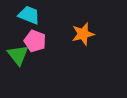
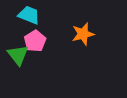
pink pentagon: rotated 20 degrees clockwise
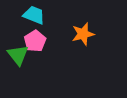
cyan trapezoid: moved 5 px right
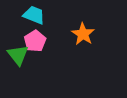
orange star: rotated 25 degrees counterclockwise
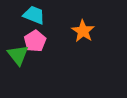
orange star: moved 3 px up
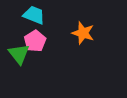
orange star: moved 2 px down; rotated 15 degrees counterclockwise
green triangle: moved 1 px right, 1 px up
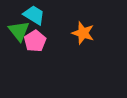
cyan trapezoid: rotated 10 degrees clockwise
green triangle: moved 23 px up
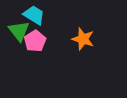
orange star: moved 6 px down
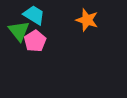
orange star: moved 4 px right, 19 px up
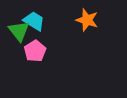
cyan trapezoid: moved 6 px down
pink pentagon: moved 10 px down
